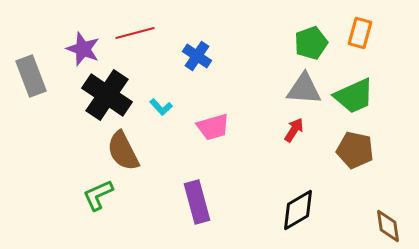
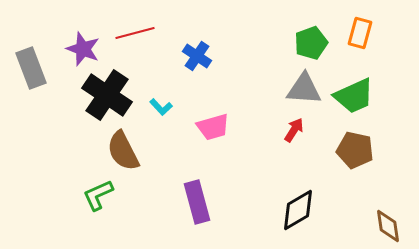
gray rectangle: moved 8 px up
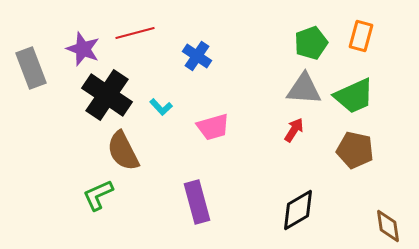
orange rectangle: moved 1 px right, 3 px down
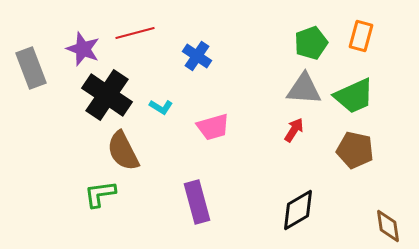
cyan L-shape: rotated 15 degrees counterclockwise
green L-shape: moved 2 px right, 1 px up; rotated 16 degrees clockwise
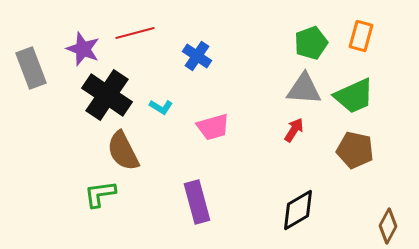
brown diamond: rotated 36 degrees clockwise
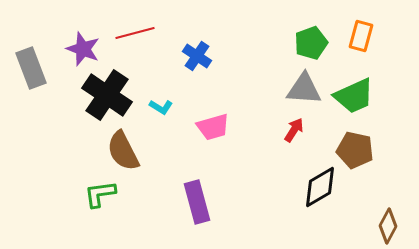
black diamond: moved 22 px right, 23 px up
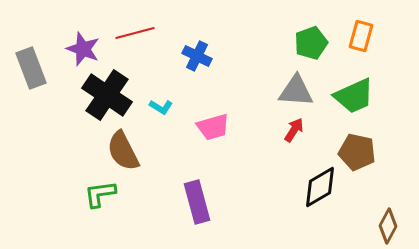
blue cross: rotated 8 degrees counterclockwise
gray triangle: moved 8 px left, 2 px down
brown pentagon: moved 2 px right, 2 px down
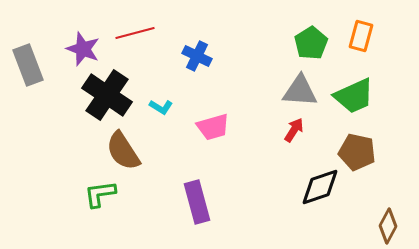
green pentagon: rotated 12 degrees counterclockwise
gray rectangle: moved 3 px left, 3 px up
gray triangle: moved 4 px right
brown semicircle: rotated 6 degrees counterclockwise
black diamond: rotated 12 degrees clockwise
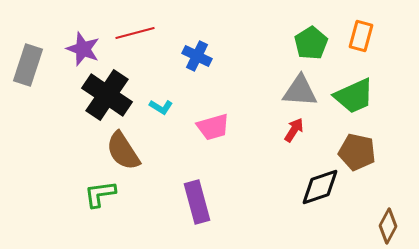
gray rectangle: rotated 39 degrees clockwise
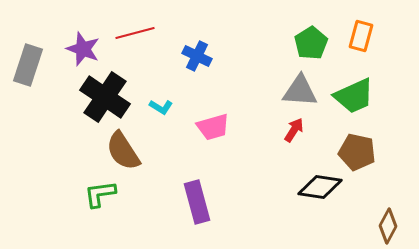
black cross: moved 2 px left, 2 px down
black diamond: rotated 27 degrees clockwise
